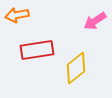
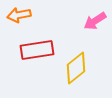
orange arrow: moved 2 px right
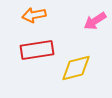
orange arrow: moved 15 px right
yellow diamond: rotated 24 degrees clockwise
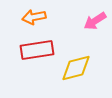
orange arrow: moved 2 px down
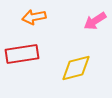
red rectangle: moved 15 px left, 4 px down
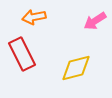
red rectangle: rotated 72 degrees clockwise
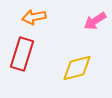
red rectangle: rotated 44 degrees clockwise
yellow diamond: moved 1 px right
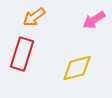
orange arrow: rotated 25 degrees counterclockwise
pink arrow: moved 1 px left, 1 px up
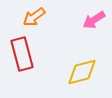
red rectangle: rotated 32 degrees counterclockwise
yellow diamond: moved 5 px right, 4 px down
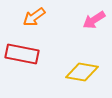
red rectangle: rotated 64 degrees counterclockwise
yellow diamond: rotated 24 degrees clockwise
